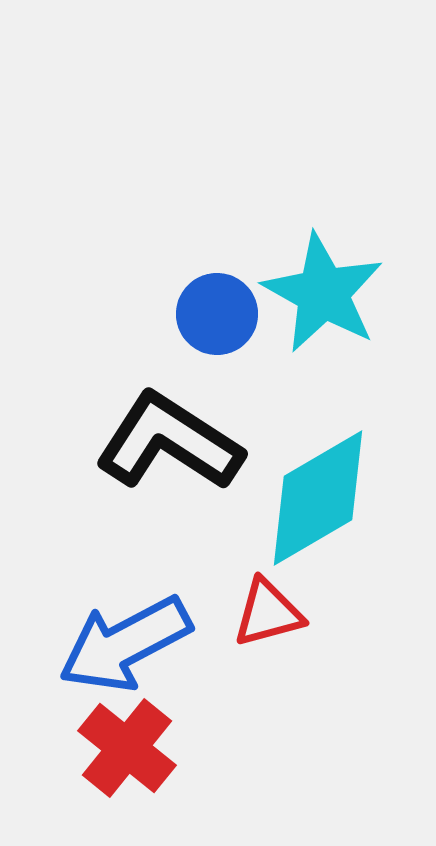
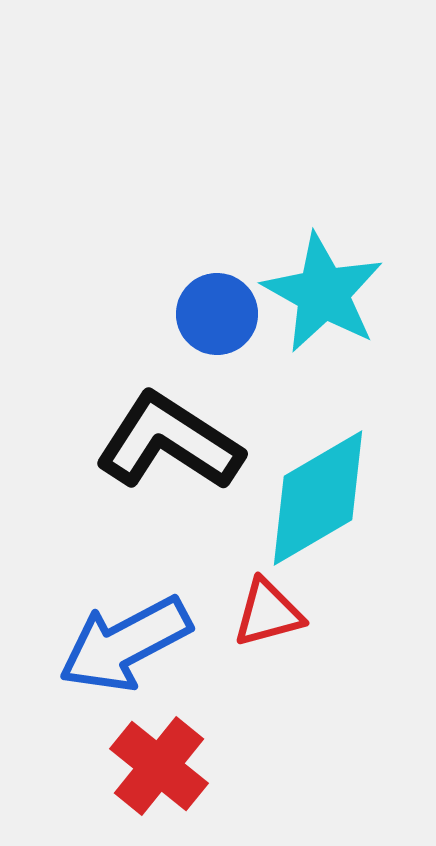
red cross: moved 32 px right, 18 px down
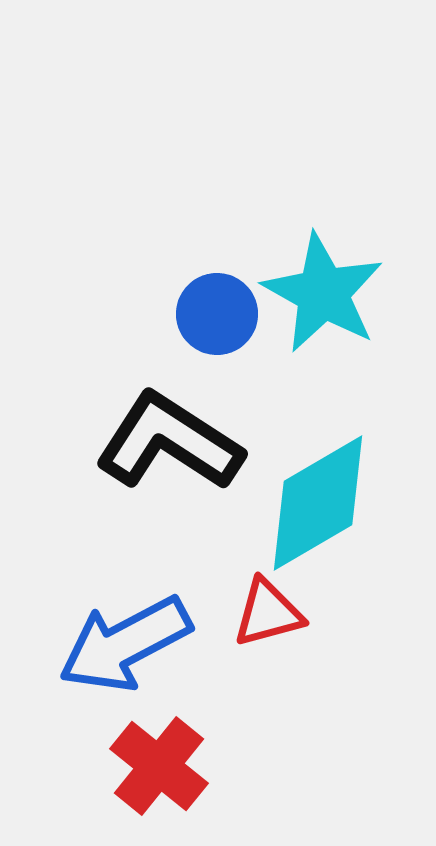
cyan diamond: moved 5 px down
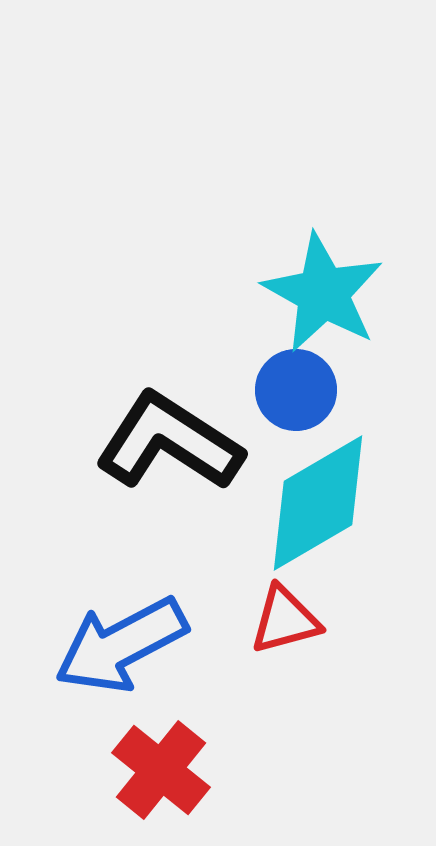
blue circle: moved 79 px right, 76 px down
red triangle: moved 17 px right, 7 px down
blue arrow: moved 4 px left, 1 px down
red cross: moved 2 px right, 4 px down
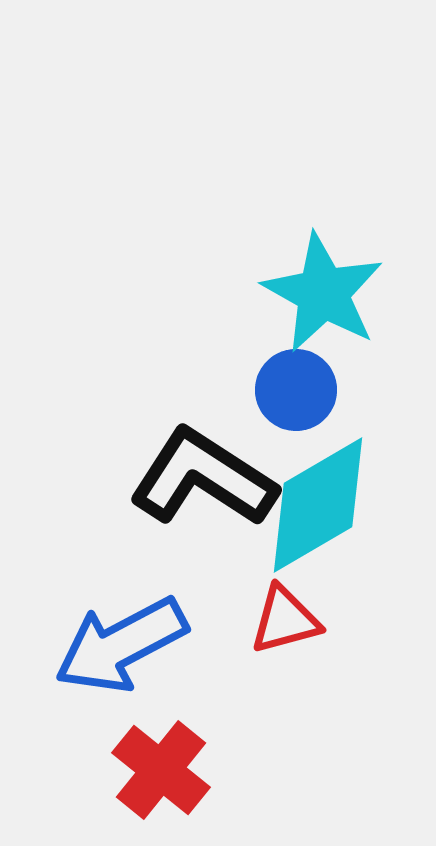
black L-shape: moved 34 px right, 36 px down
cyan diamond: moved 2 px down
